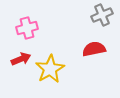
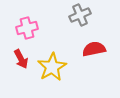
gray cross: moved 22 px left
red arrow: rotated 84 degrees clockwise
yellow star: moved 2 px right, 2 px up
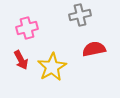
gray cross: rotated 10 degrees clockwise
red arrow: moved 1 px down
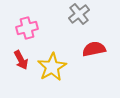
gray cross: moved 1 px left, 1 px up; rotated 25 degrees counterclockwise
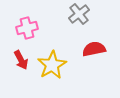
yellow star: moved 2 px up
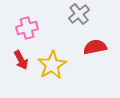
red semicircle: moved 1 px right, 2 px up
